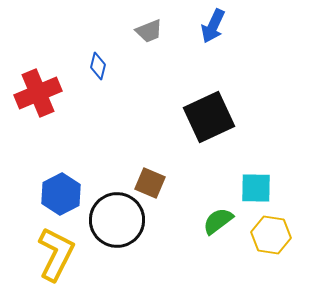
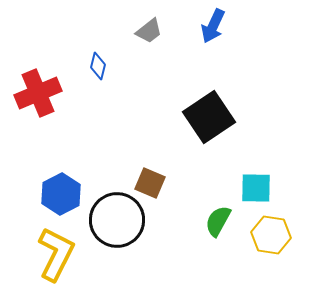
gray trapezoid: rotated 16 degrees counterclockwise
black square: rotated 9 degrees counterclockwise
green semicircle: rotated 24 degrees counterclockwise
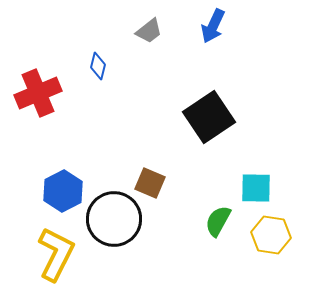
blue hexagon: moved 2 px right, 3 px up
black circle: moved 3 px left, 1 px up
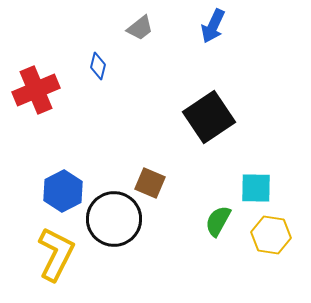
gray trapezoid: moved 9 px left, 3 px up
red cross: moved 2 px left, 3 px up
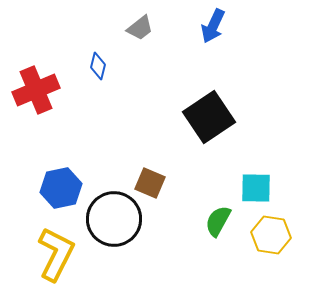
blue hexagon: moved 2 px left, 3 px up; rotated 15 degrees clockwise
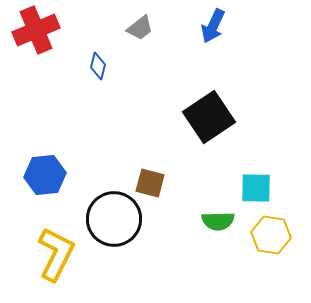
red cross: moved 60 px up
brown square: rotated 8 degrees counterclockwise
blue hexagon: moved 16 px left, 13 px up; rotated 6 degrees clockwise
green semicircle: rotated 120 degrees counterclockwise
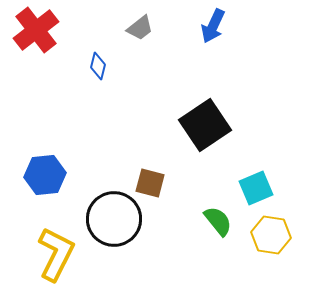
red cross: rotated 15 degrees counterclockwise
black square: moved 4 px left, 8 px down
cyan square: rotated 24 degrees counterclockwise
green semicircle: rotated 128 degrees counterclockwise
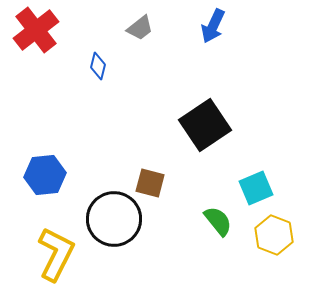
yellow hexagon: moved 3 px right; rotated 12 degrees clockwise
